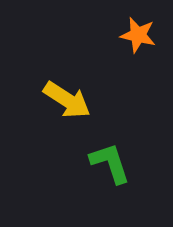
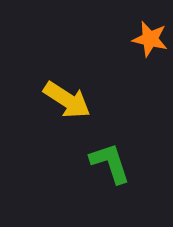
orange star: moved 12 px right, 4 px down
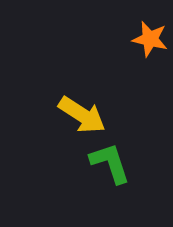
yellow arrow: moved 15 px right, 15 px down
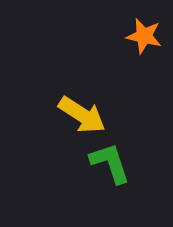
orange star: moved 6 px left, 3 px up
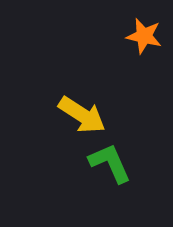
green L-shape: rotated 6 degrees counterclockwise
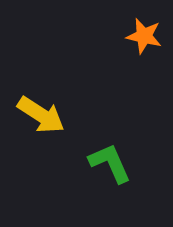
yellow arrow: moved 41 px left
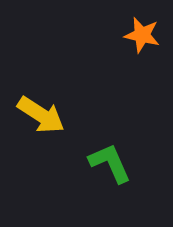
orange star: moved 2 px left, 1 px up
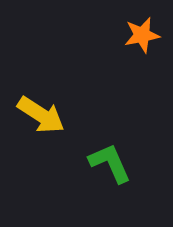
orange star: rotated 24 degrees counterclockwise
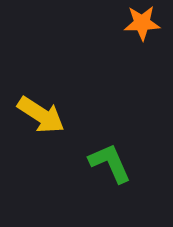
orange star: moved 12 px up; rotated 9 degrees clockwise
